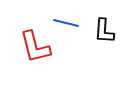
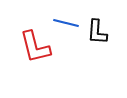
black L-shape: moved 7 px left, 1 px down
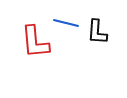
red L-shape: moved 5 px up; rotated 9 degrees clockwise
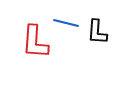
red L-shape: rotated 9 degrees clockwise
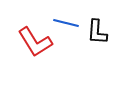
red L-shape: rotated 36 degrees counterclockwise
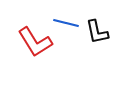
black L-shape: rotated 16 degrees counterclockwise
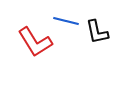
blue line: moved 2 px up
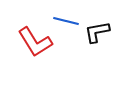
black L-shape: rotated 92 degrees clockwise
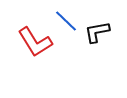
blue line: rotated 30 degrees clockwise
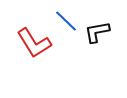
red L-shape: moved 1 px left, 1 px down
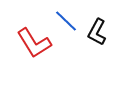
black L-shape: rotated 52 degrees counterclockwise
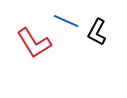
blue line: rotated 20 degrees counterclockwise
